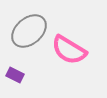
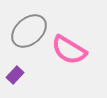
purple rectangle: rotated 72 degrees counterclockwise
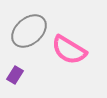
purple rectangle: rotated 12 degrees counterclockwise
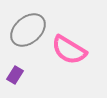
gray ellipse: moved 1 px left, 1 px up
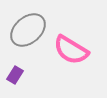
pink semicircle: moved 2 px right
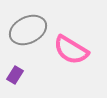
gray ellipse: rotated 15 degrees clockwise
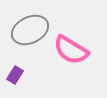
gray ellipse: moved 2 px right
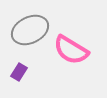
purple rectangle: moved 4 px right, 3 px up
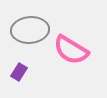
gray ellipse: rotated 21 degrees clockwise
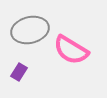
gray ellipse: rotated 9 degrees counterclockwise
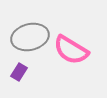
gray ellipse: moved 7 px down
